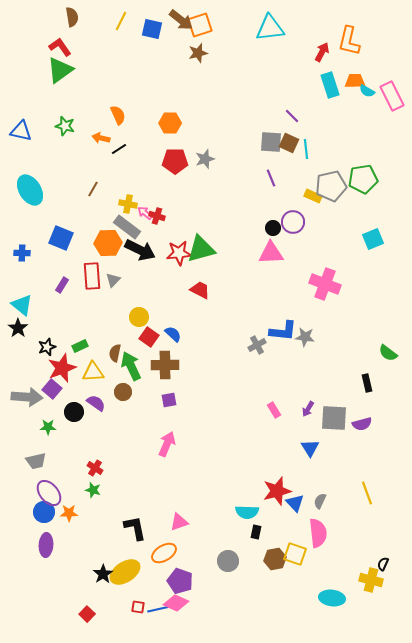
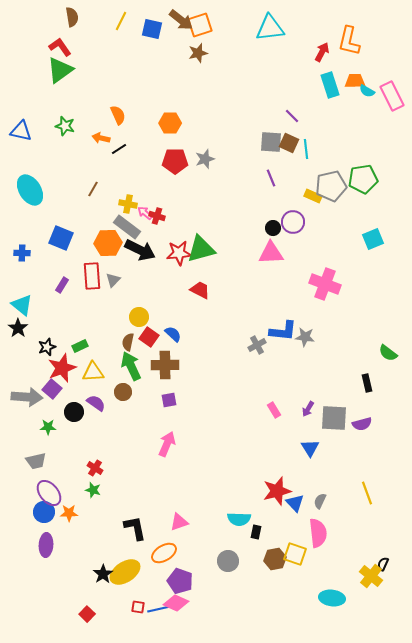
brown semicircle at (115, 353): moved 13 px right, 11 px up
cyan semicircle at (247, 512): moved 8 px left, 7 px down
yellow cross at (371, 580): moved 4 px up; rotated 25 degrees clockwise
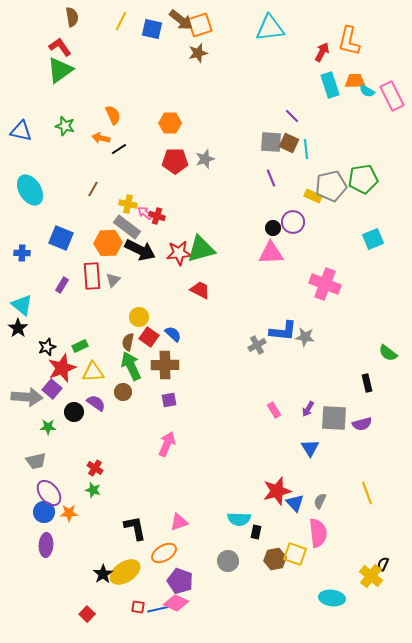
orange semicircle at (118, 115): moved 5 px left
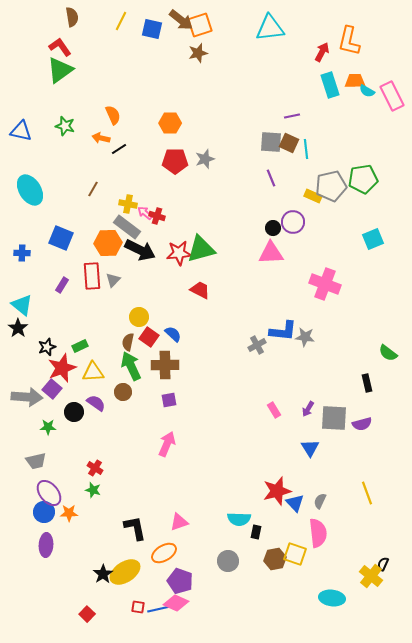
purple line at (292, 116): rotated 56 degrees counterclockwise
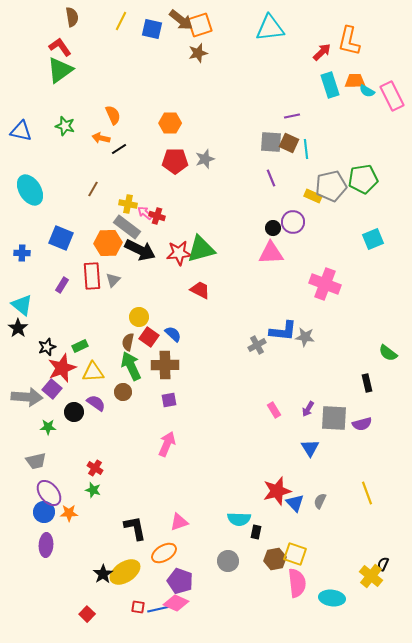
red arrow at (322, 52): rotated 18 degrees clockwise
pink semicircle at (318, 533): moved 21 px left, 50 px down
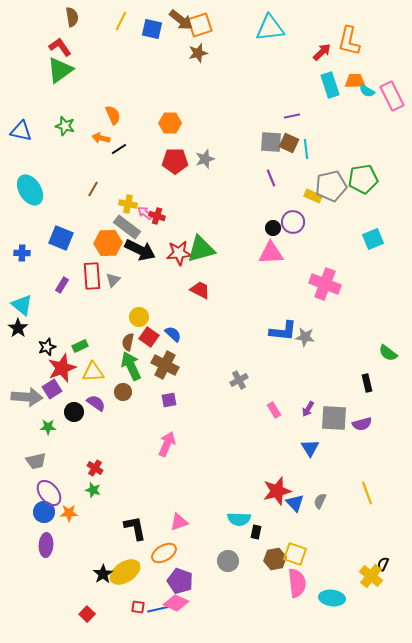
gray cross at (257, 345): moved 18 px left, 35 px down
brown cross at (165, 365): rotated 28 degrees clockwise
purple square at (52, 389): rotated 18 degrees clockwise
